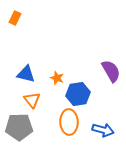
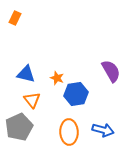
blue hexagon: moved 2 px left
orange ellipse: moved 10 px down
gray pentagon: rotated 24 degrees counterclockwise
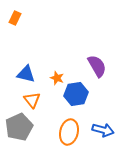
purple semicircle: moved 14 px left, 5 px up
orange ellipse: rotated 15 degrees clockwise
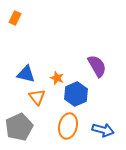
blue hexagon: rotated 15 degrees counterclockwise
orange triangle: moved 5 px right, 3 px up
orange ellipse: moved 1 px left, 6 px up
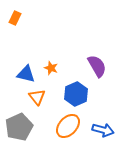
orange star: moved 6 px left, 10 px up
orange ellipse: rotated 30 degrees clockwise
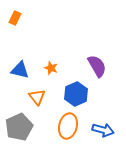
blue triangle: moved 6 px left, 4 px up
orange ellipse: rotated 30 degrees counterclockwise
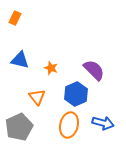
purple semicircle: moved 3 px left, 4 px down; rotated 15 degrees counterclockwise
blue triangle: moved 10 px up
orange ellipse: moved 1 px right, 1 px up
blue arrow: moved 7 px up
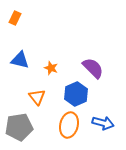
purple semicircle: moved 1 px left, 2 px up
gray pentagon: rotated 16 degrees clockwise
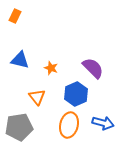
orange rectangle: moved 2 px up
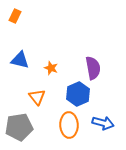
purple semicircle: rotated 35 degrees clockwise
blue hexagon: moved 2 px right
orange ellipse: rotated 15 degrees counterclockwise
